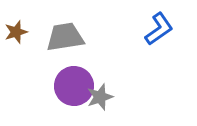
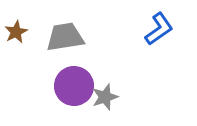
brown star: rotated 10 degrees counterclockwise
gray star: moved 5 px right
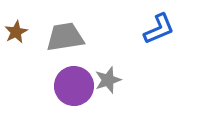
blue L-shape: rotated 12 degrees clockwise
gray star: moved 3 px right, 17 px up
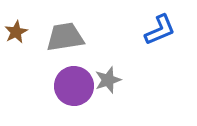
blue L-shape: moved 1 px right, 1 px down
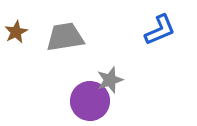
gray star: moved 2 px right
purple circle: moved 16 px right, 15 px down
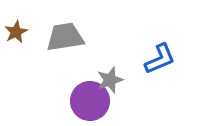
blue L-shape: moved 29 px down
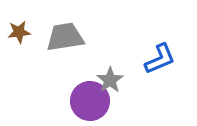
brown star: moved 3 px right; rotated 20 degrees clockwise
gray star: rotated 16 degrees counterclockwise
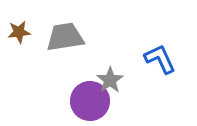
blue L-shape: rotated 92 degrees counterclockwise
